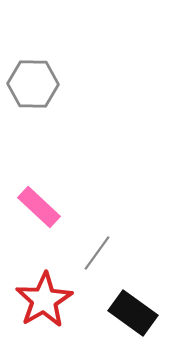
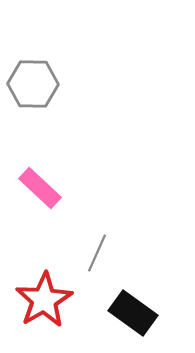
pink rectangle: moved 1 px right, 19 px up
gray line: rotated 12 degrees counterclockwise
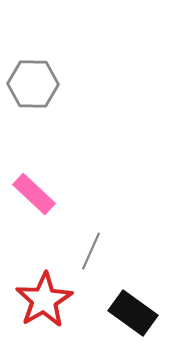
pink rectangle: moved 6 px left, 6 px down
gray line: moved 6 px left, 2 px up
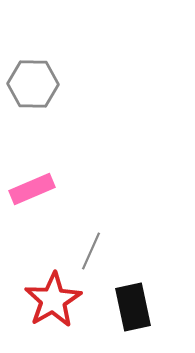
pink rectangle: moved 2 px left, 5 px up; rotated 66 degrees counterclockwise
red star: moved 9 px right
black rectangle: moved 6 px up; rotated 42 degrees clockwise
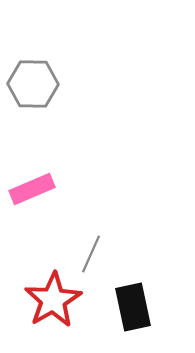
gray line: moved 3 px down
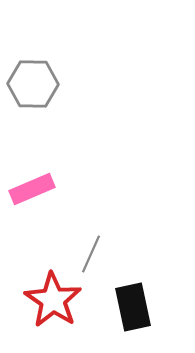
red star: rotated 8 degrees counterclockwise
